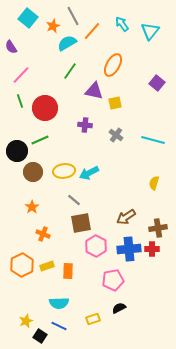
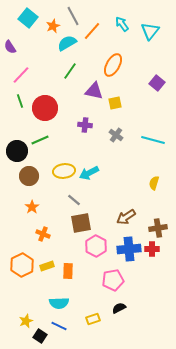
purple semicircle at (11, 47): moved 1 px left
brown circle at (33, 172): moved 4 px left, 4 px down
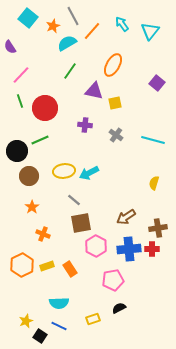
orange rectangle at (68, 271): moved 2 px right, 2 px up; rotated 35 degrees counterclockwise
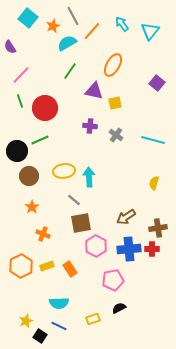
purple cross at (85, 125): moved 5 px right, 1 px down
cyan arrow at (89, 173): moved 4 px down; rotated 114 degrees clockwise
orange hexagon at (22, 265): moved 1 px left, 1 px down
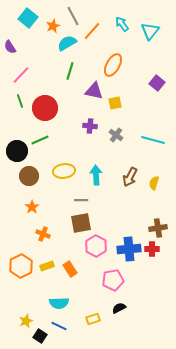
green line at (70, 71): rotated 18 degrees counterclockwise
cyan arrow at (89, 177): moved 7 px right, 2 px up
gray line at (74, 200): moved 7 px right; rotated 40 degrees counterclockwise
brown arrow at (126, 217): moved 4 px right, 40 px up; rotated 30 degrees counterclockwise
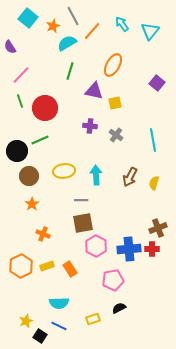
cyan line at (153, 140): rotated 65 degrees clockwise
orange star at (32, 207): moved 3 px up
brown square at (81, 223): moved 2 px right
brown cross at (158, 228): rotated 12 degrees counterclockwise
